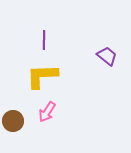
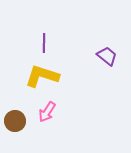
purple line: moved 3 px down
yellow L-shape: rotated 20 degrees clockwise
brown circle: moved 2 px right
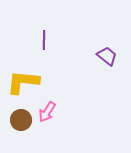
purple line: moved 3 px up
yellow L-shape: moved 19 px left, 6 px down; rotated 12 degrees counterclockwise
brown circle: moved 6 px right, 1 px up
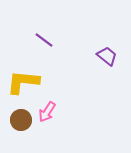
purple line: rotated 54 degrees counterclockwise
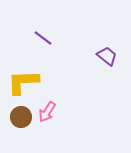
purple line: moved 1 px left, 2 px up
yellow L-shape: rotated 8 degrees counterclockwise
brown circle: moved 3 px up
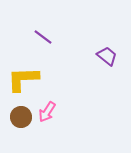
purple line: moved 1 px up
yellow L-shape: moved 3 px up
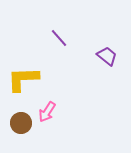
purple line: moved 16 px right, 1 px down; rotated 12 degrees clockwise
brown circle: moved 6 px down
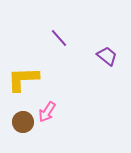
brown circle: moved 2 px right, 1 px up
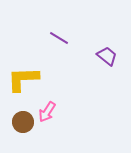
purple line: rotated 18 degrees counterclockwise
